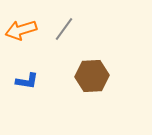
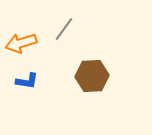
orange arrow: moved 13 px down
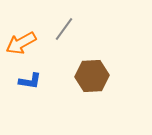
orange arrow: rotated 12 degrees counterclockwise
blue L-shape: moved 3 px right
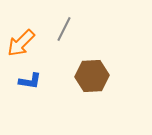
gray line: rotated 10 degrees counterclockwise
orange arrow: rotated 16 degrees counterclockwise
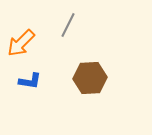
gray line: moved 4 px right, 4 px up
brown hexagon: moved 2 px left, 2 px down
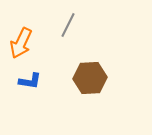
orange arrow: rotated 20 degrees counterclockwise
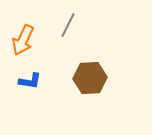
orange arrow: moved 2 px right, 3 px up
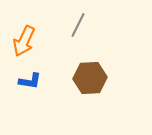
gray line: moved 10 px right
orange arrow: moved 1 px right, 1 px down
